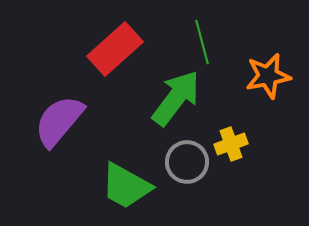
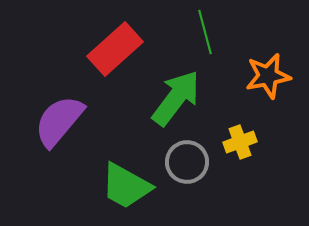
green line: moved 3 px right, 10 px up
yellow cross: moved 9 px right, 2 px up
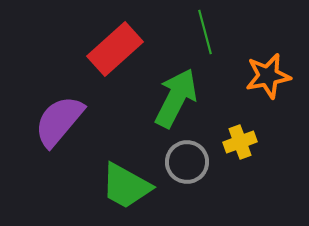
green arrow: rotated 10 degrees counterclockwise
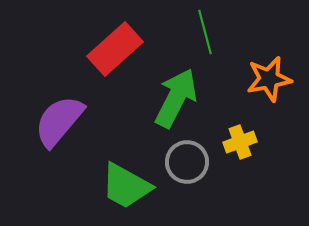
orange star: moved 1 px right, 3 px down
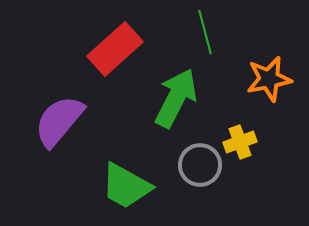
gray circle: moved 13 px right, 3 px down
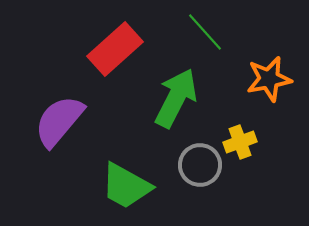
green line: rotated 27 degrees counterclockwise
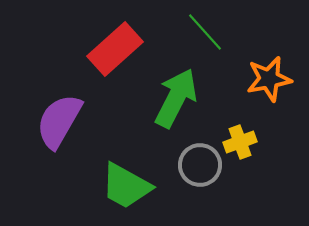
purple semicircle: rotated 10 degrees counterclockwise
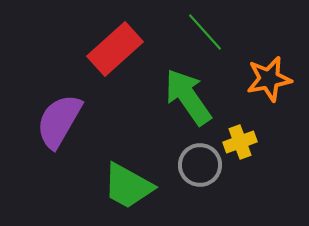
green arrow: moved 12 px right, 1 px up; rotated 62 degrees counterclockwise
green trapezoid: moved 2 px right
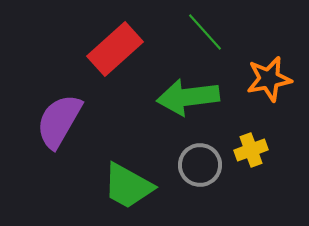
green arrow: rotated 62 degrees counterclockwise
yellow cross: moved 11 px right, 8 px down
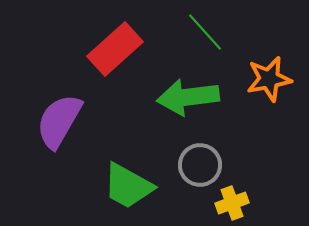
yellow cross: moved 19 px left, 53 px down
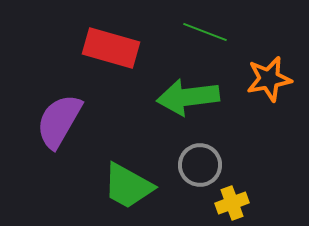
green line: rotated 27 degrees counterclockwise
red rectangle: moved 4 px left, 1 px up; rotated 58 degrees clockwise
